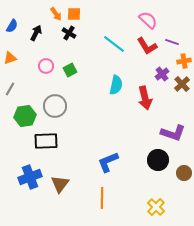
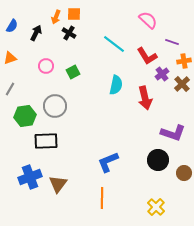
orange arrow: moved 3 px down; rotated 56 degrees clockwise
red L-shape: moved 10 px down
green square: moved 3 px right, 2 px down
brown triangle: moved 2 px left
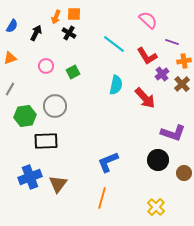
red arrow: rotated 30 degrees counterclockwise
orange line: rotated 15 degrees clockwise
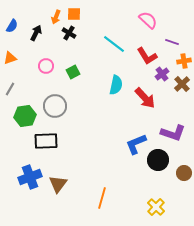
blue L-shape: moved 28 px right, 18 px up
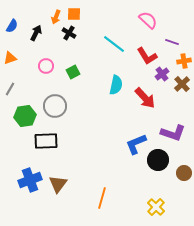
blue cross: moved 3 px down
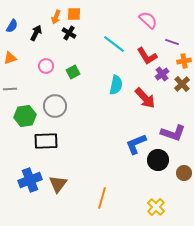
gray line: rotated 56 degrees clockwise
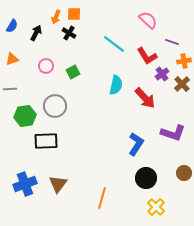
orange triangle: moved 2 px right, 1 px down
blue L-shape: rotated 145 degrees clockwise
black circle: moved 12 px left, 18 px down
blue cross: moved 5 px left, 4 px down
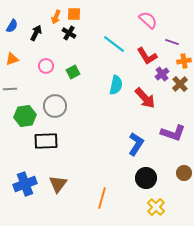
brown cross: moved 2 px left
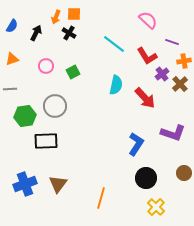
orange line: moved 1 px left
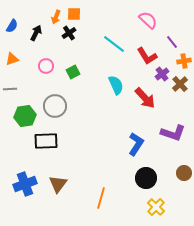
black cross: rotated 24 degrees clockwise
purple line: rotated 32 degrees clockwise
cyan semicircle: rotated 36 degrees counterclockwise
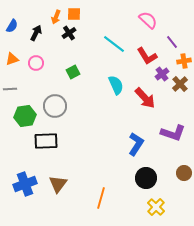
pink circle: moved 10 px left, 3 px up
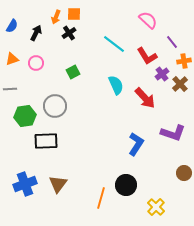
black circle: moved 20 px left, 7 px down
